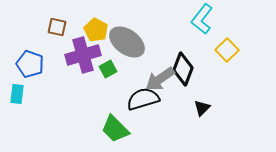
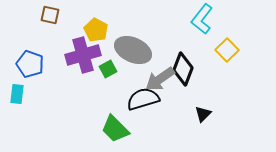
brown square: moved 7 px left, 12 px up
gray ellipse: moved 6 px right, 8 px down; rotated 12 degrees counterclockwise
black triangle: moved 1 px right, 6 px down
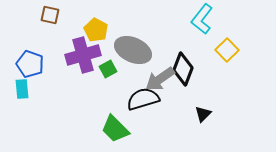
cyan rectangle: moved 5 px right, 5 px up; rotated 12 degrees counterclockwise
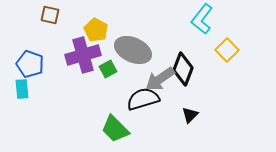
black triangle: moved 13 px left, 1 px down
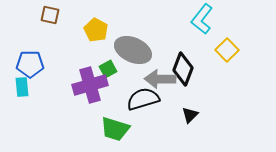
purple cross: moved 7 px right, 30 px down
blue pentagon: rotated 20 degrees counterclockwise
gray arrow: rotated 36 degrees clockwise
cyan rectangle: moved 2 px up
green trapezoid: rotated 28 degrees counterclockwise
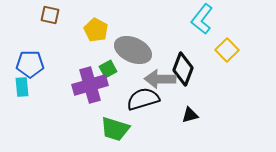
black triangle: rotated 30 degrees clockwise
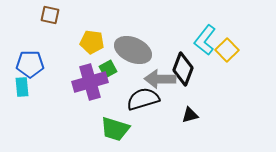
cyan L-shape: moved 3 px right, 21 px down
yellow pentagon: moved 4 px left, 12 px down; rotated 20 degrees counterclockwise
purple cross: moved 3 px up
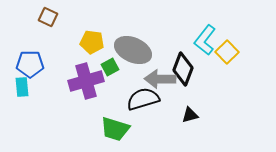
brown square: moved 2 px left, 2 px down; rotated 12 degrees clockwise
yellow square: moved 2 px down
green square: moved 2 px right, 2 px up
purple cross: moved 4 px left, 1 px up
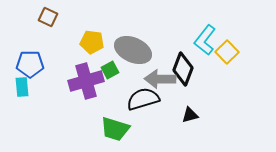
green square: moved 3 px down
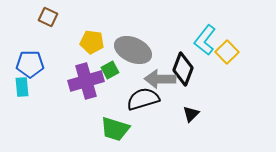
black triangle: moved 1 px right, 1 px up; rotated 30 degrees counterclockwise
